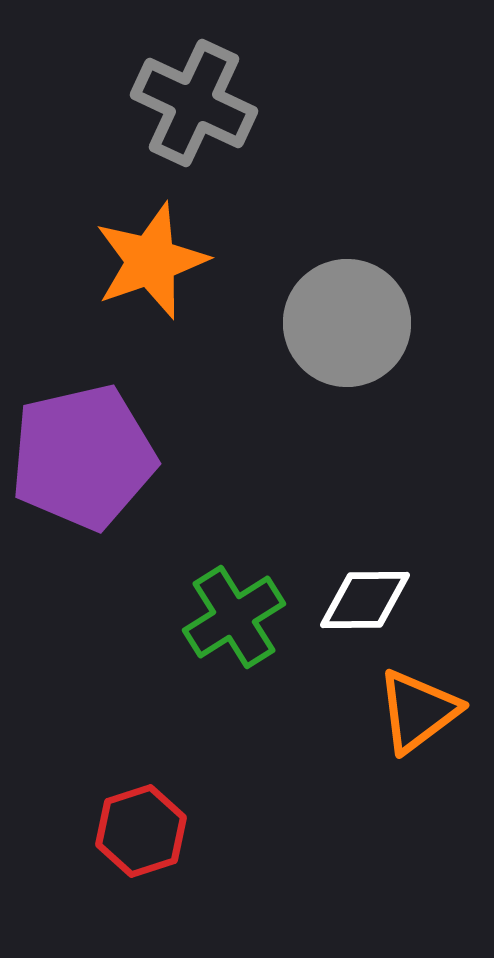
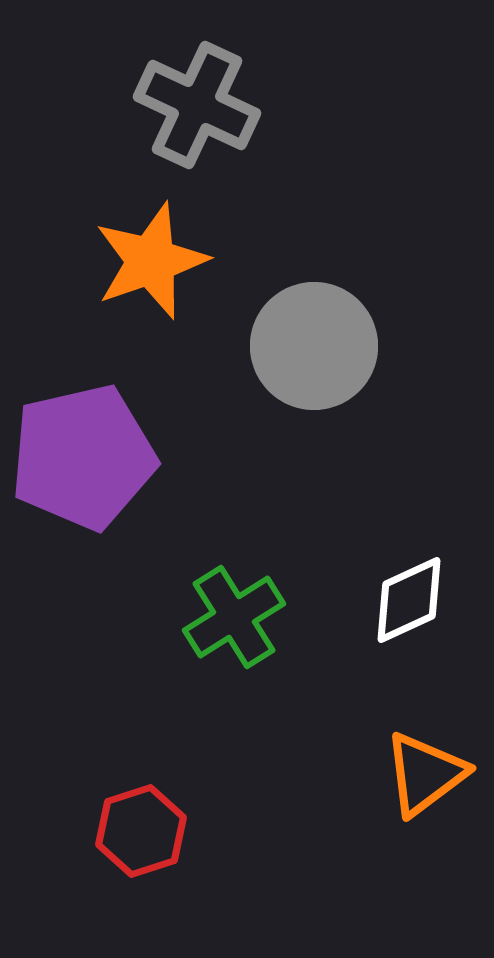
gray cross: moved 3 px right, 2 px down
gray circle: moved 33 px left, 23 px down
white diamond: moved 44 px right; rotated 24 degrees counterclockwise
orange triangle: moved 7 px right, 63 px down
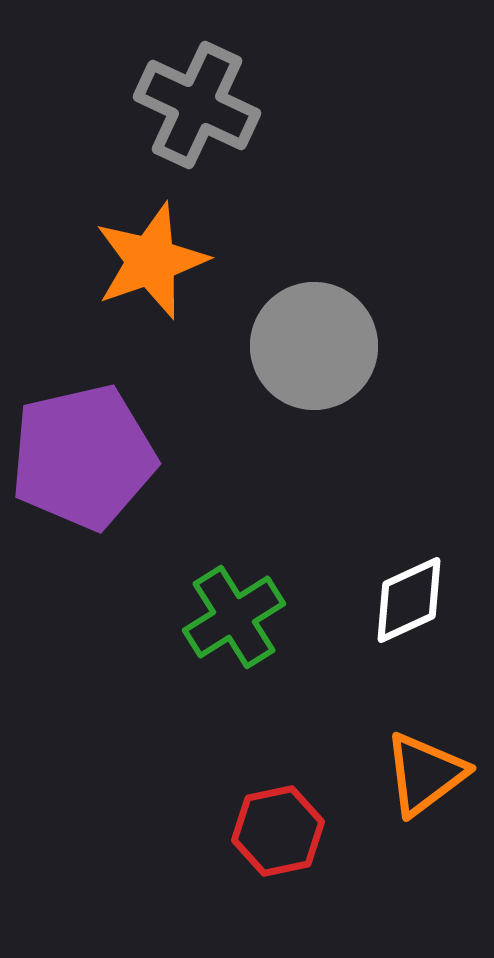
red hexagon: moved 137 px right; rotated 6 degrees clockwise
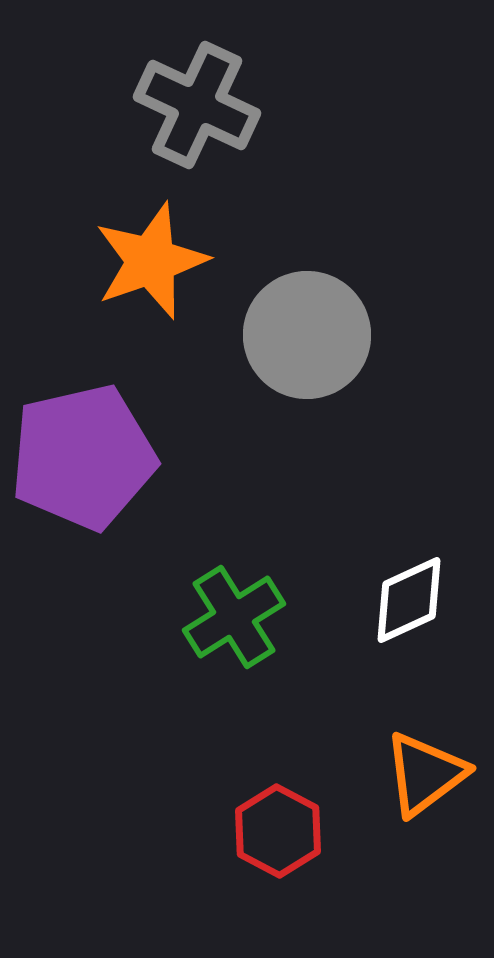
gray circle: moved 7 px left, 11 px up
red hexagon: rotated 20 degrees counterclockwise
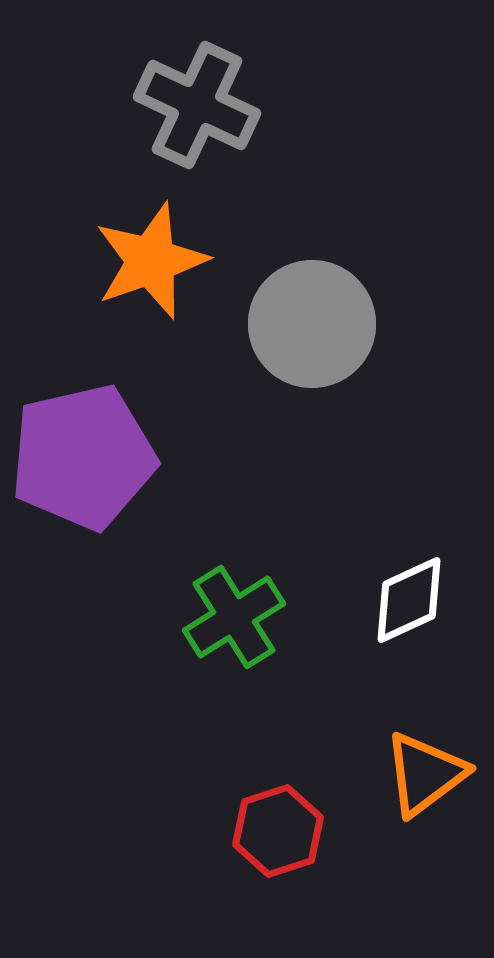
gray circle: moved 5 px right, 11 px up
red hexagon: rotated 14 degrees clockwise
